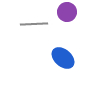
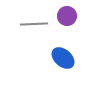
purple circle: moved 4 px down
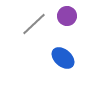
gray line: rotated 40 degrees counterclockwise
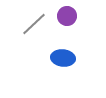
blue ellipse: rotated 35 degrees counterclockwise
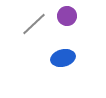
blue ellipse: rotated 20 degrees counterclockwise
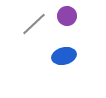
blue ellipse: moved 1 px right, 2 px up
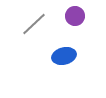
purple circle: moved 8 px right
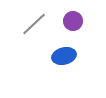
purple circle: moved 2 px left, 5 px down
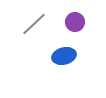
purple circle: moved 2 px right, 1 px down
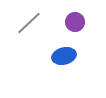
gray line: moved 5 px left, 1 px up
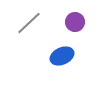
blue ellipse: moved 2 px left; rotated 10 degrees counterclockwise
